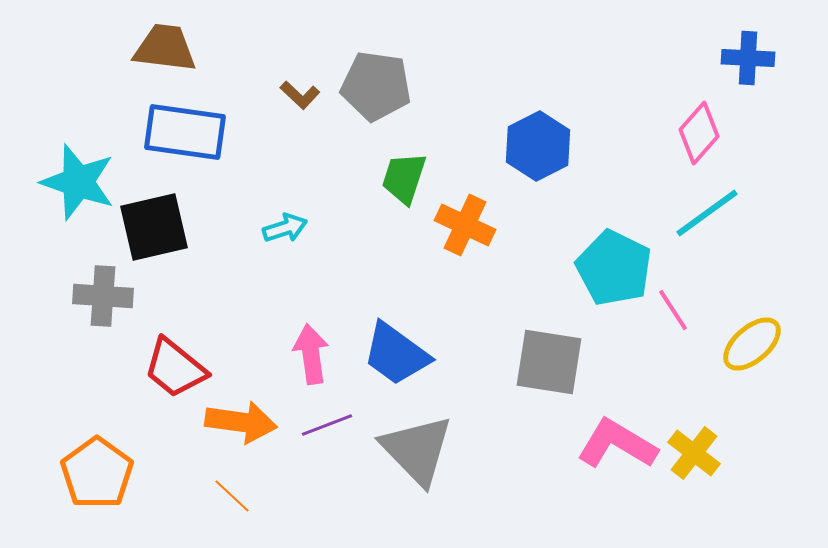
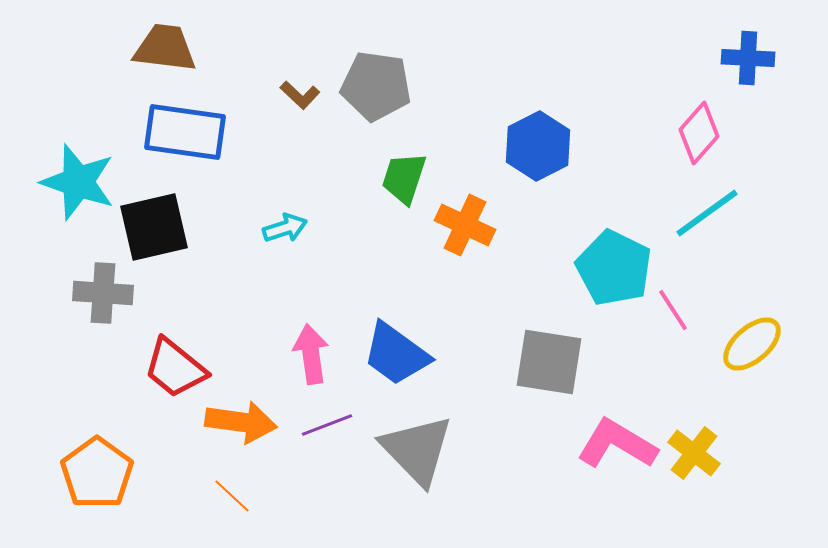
gray cross: moved 3 px up
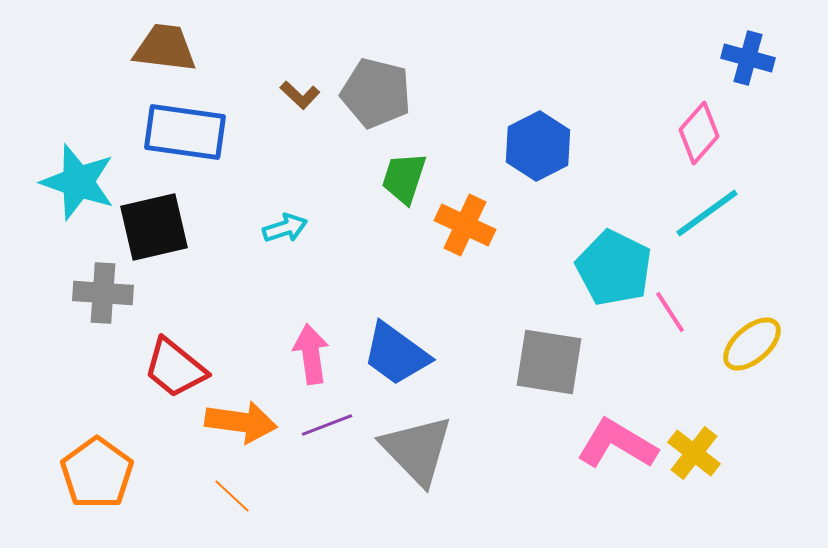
blue cross: rotated 12 degrees clockwise
gray pentagon: moved 7 px down; rotated 6 degrees clockwise
pink line: moved 3 px left, 2 px down
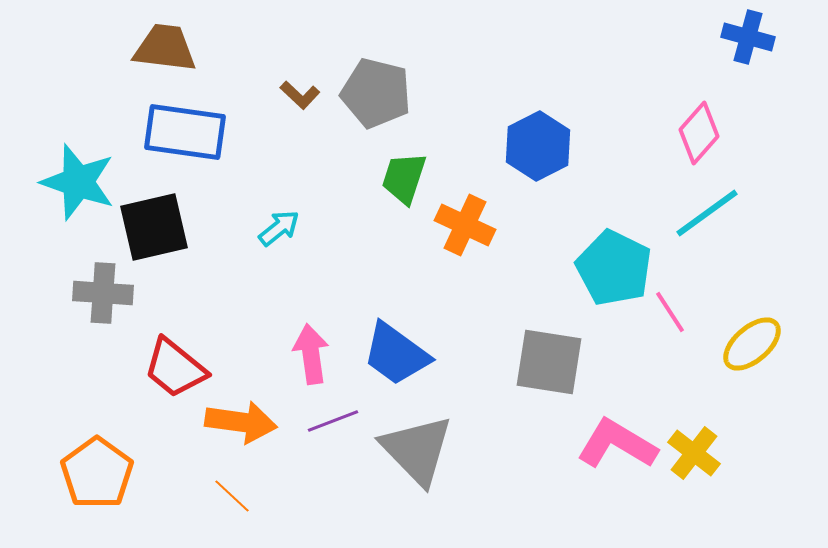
blue cross: moved 21 px up
cyan arrow: moved 6 px left; rotated 21 degrees counterclockwise
purple line: moved 6 px right, 4 px up
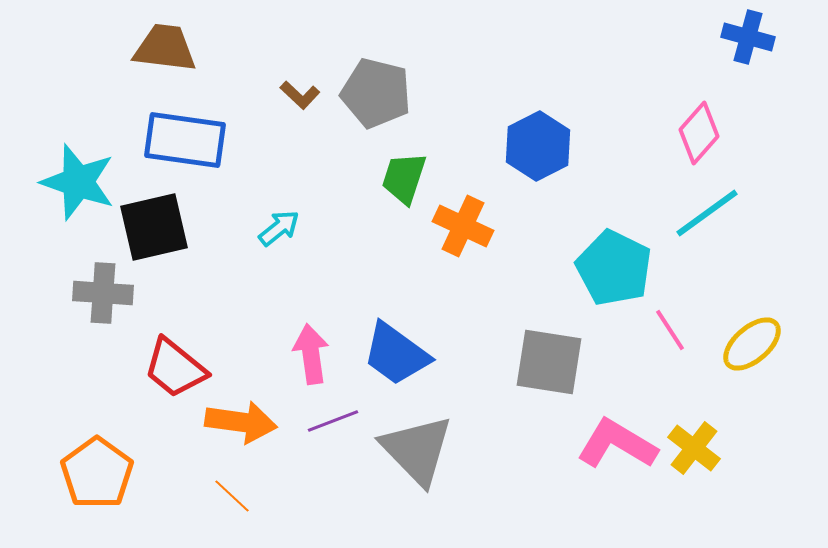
blue rectangle: moved 8 px down
orange cross: moved 2 px left, 1 px down
pink line: moved 18 px down
yellow cross: moved 5 px up
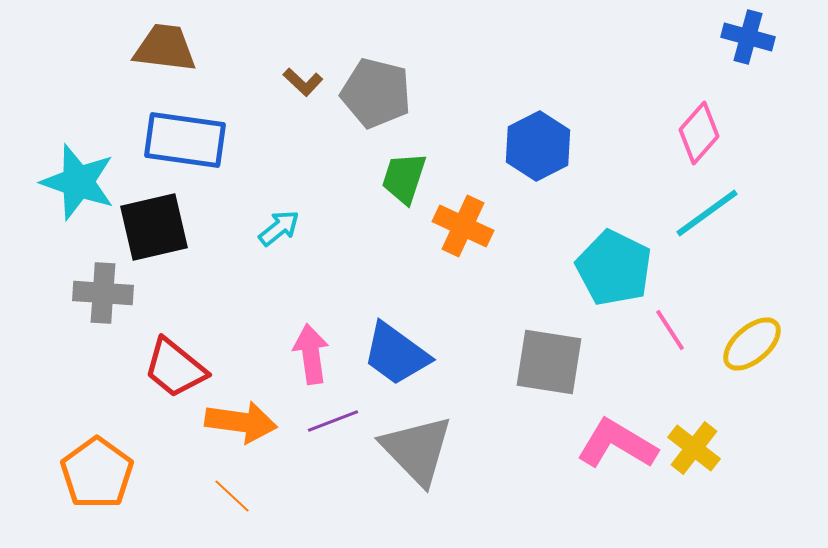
brown L-shape: moved 3 px right, 13 px up
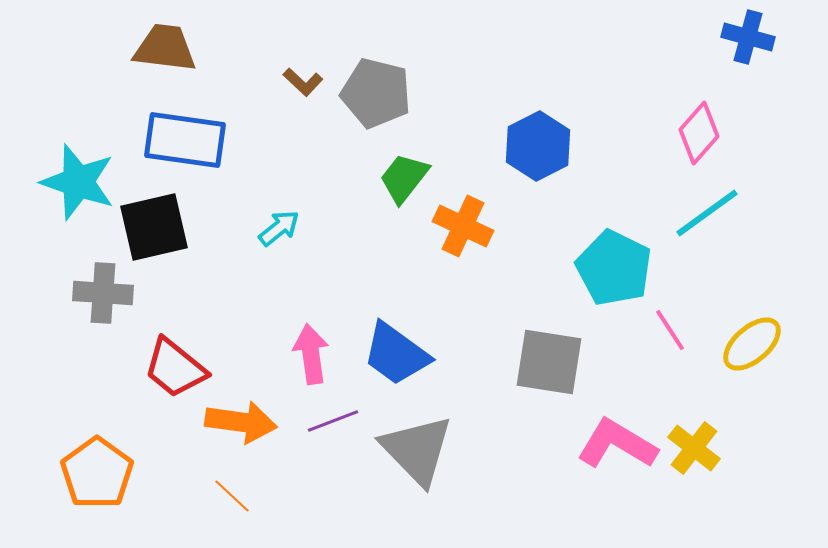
green trapezoid: rotated 20 degrees clockwise
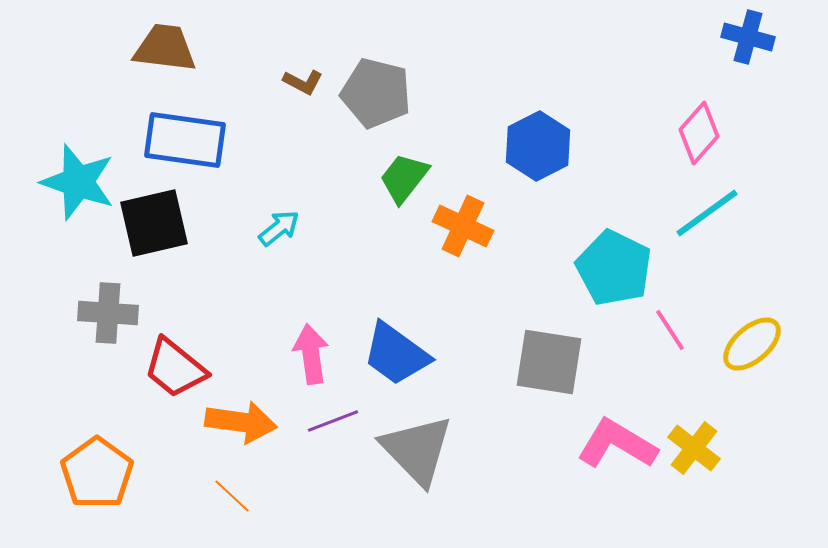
brown L-shape: rotated 15 degrees counterclockwise
black square: moved 4 px up
gray cross: moved 5 px right, 20 px down
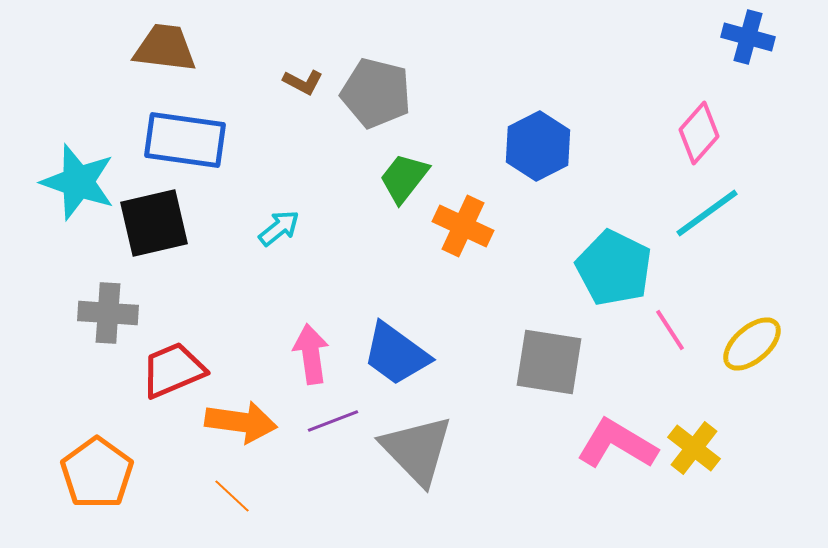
red trapezoid: moved 2 px left, 2 px down; rotated 118 degrees clockwise
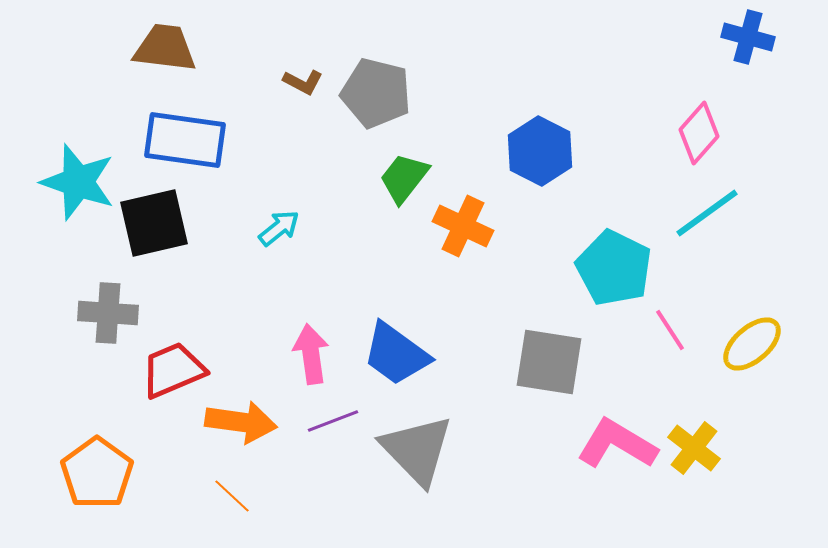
blue hexagon: moved 2 px right, 5 px down; rotated 6 degrees counterclockwise
